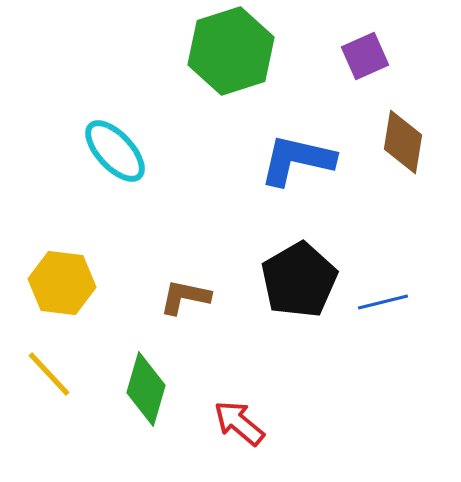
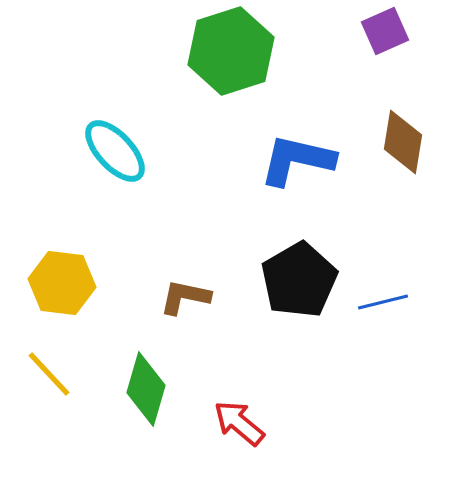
purple square: moved 20 px right, 25 px up
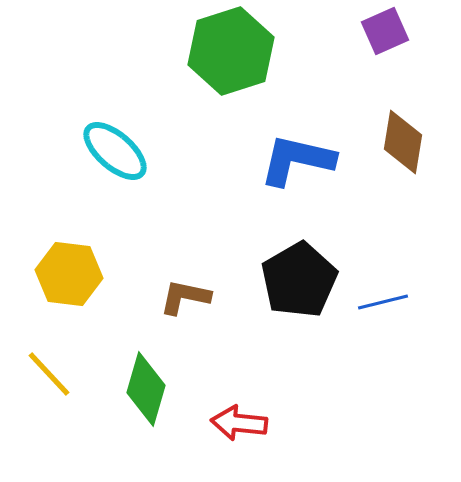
cyan ellipse: rotated 6 degrees counterclockwise
yellow hexagon: moved 7 px right, 9 px up
red arrow: rotated 34 degrees counterclockwise
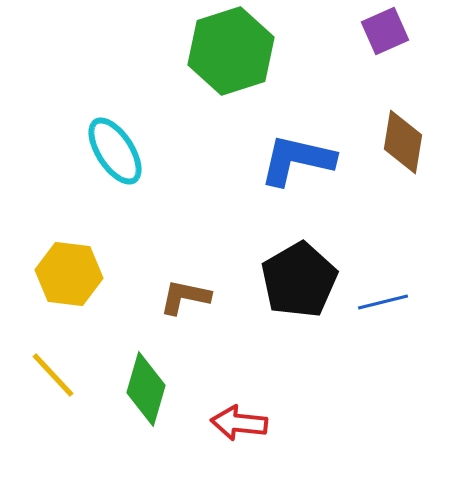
cyan ellipse: rotated 16 degrees clockwise
yellow line: moved 4 px right, 1 px down
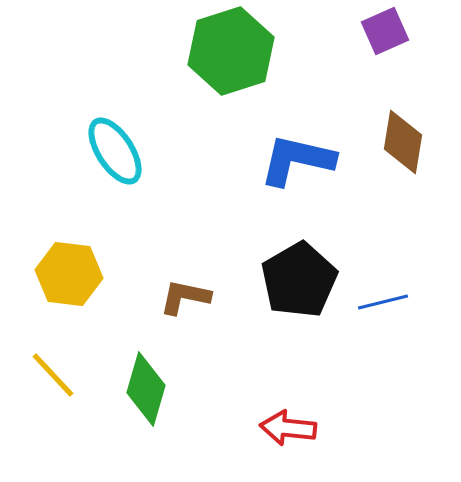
red arrow: moved 49 px right, 5 px down
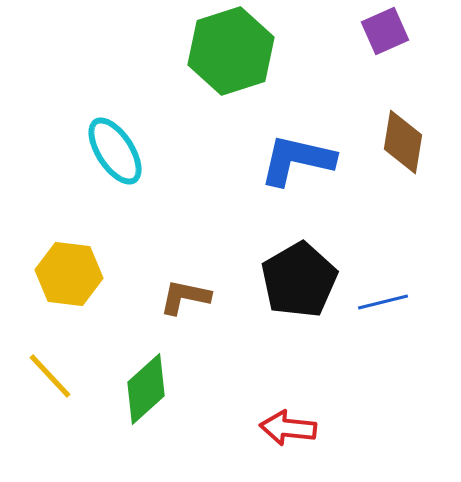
yellow line: moved 3 px left, 1 px down
green diamond: rotated 32 degrees clockwise
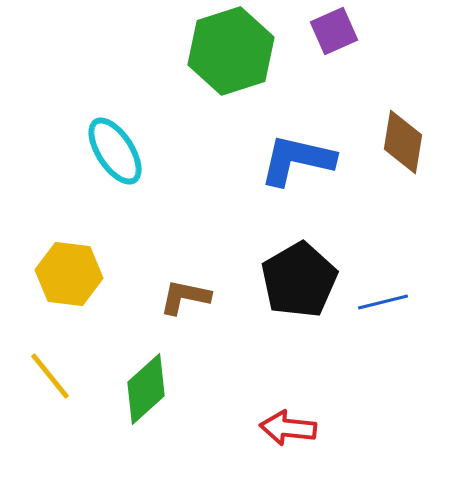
purple square: moved 51 px left
yellow line: rotated 4 degrees clockwise
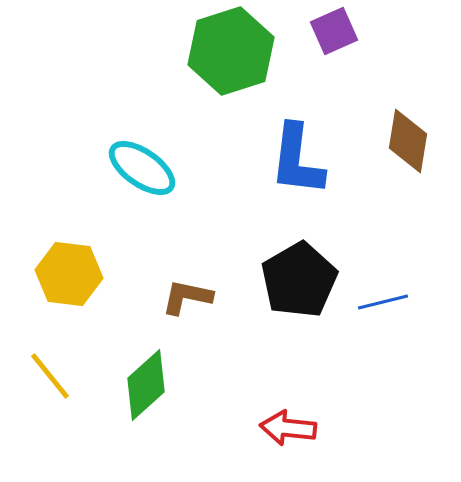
brown diamond: moved 5 px right, 1 px up
cyan ellipse: moved 27 px right, 17 px down; rotated 22 degrees counterclockwise
blue L-shape: rotated 96 degrees counterclockwise
brown L-shape: moved 2 px right
green diamond: moved 4 px up
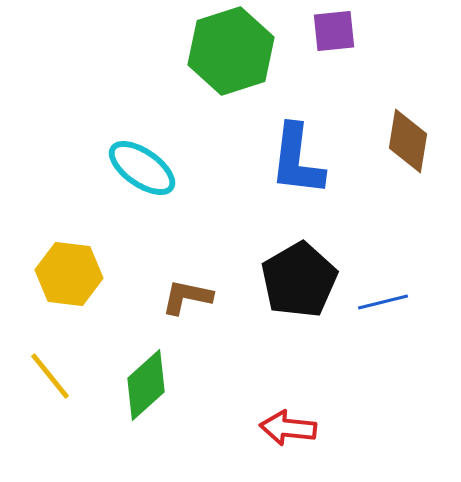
purple square: rotated 18 degrees clockwise
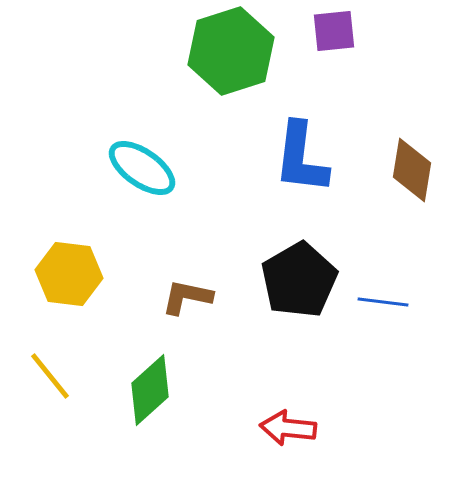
brown diamond: moved 4 px right, 29 px down
blue L-shape: moved 4 px right, 2 px up
blue line: rotated 21 degrees clockwise
green diamond: moved 4 px right, 5 px down
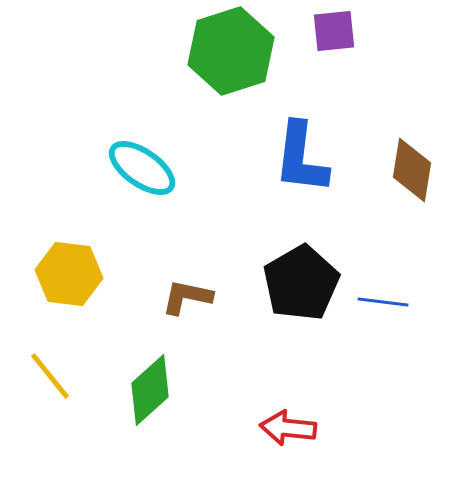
black pentagon: moved 2 px right, 3 px down
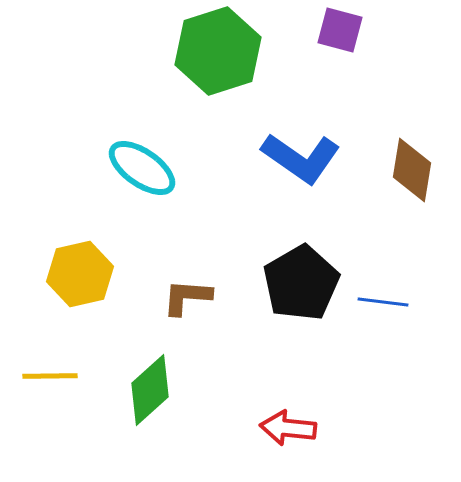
purple square: moved 6 px right, 1 px up; rotated 21 degrees clockwise
green hexagon: moved 13 px left
blue L-shape: rotated 62 degrees counterclockwise
yellow hexagon: moved 11 px right; rotated 20 degrees counterclockwise
brown L-shape: rotated 8 degrees counterclockwise
yellow line: rotated 52 degrees counterclockwise
